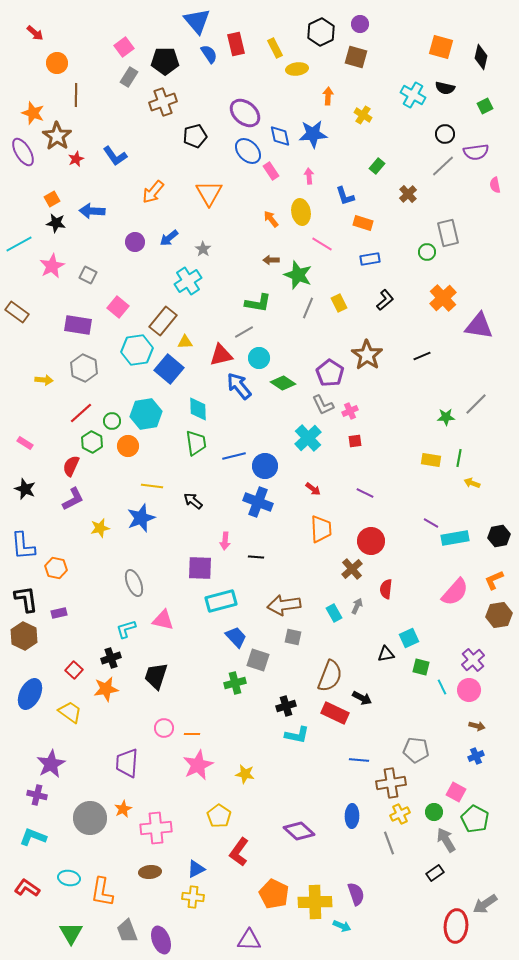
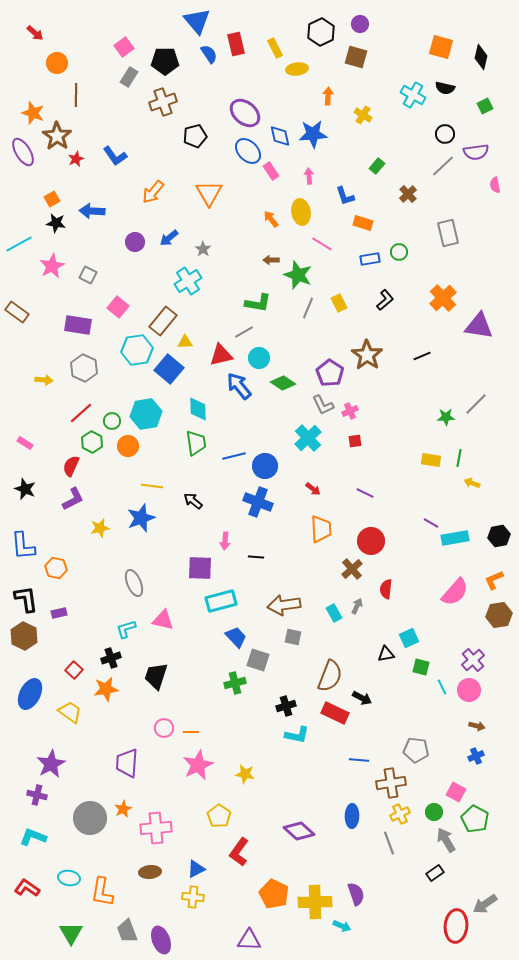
green circle at (427, 252): moved 28 px left
orange line at (192, 734): moved 1 px left, 2 px up
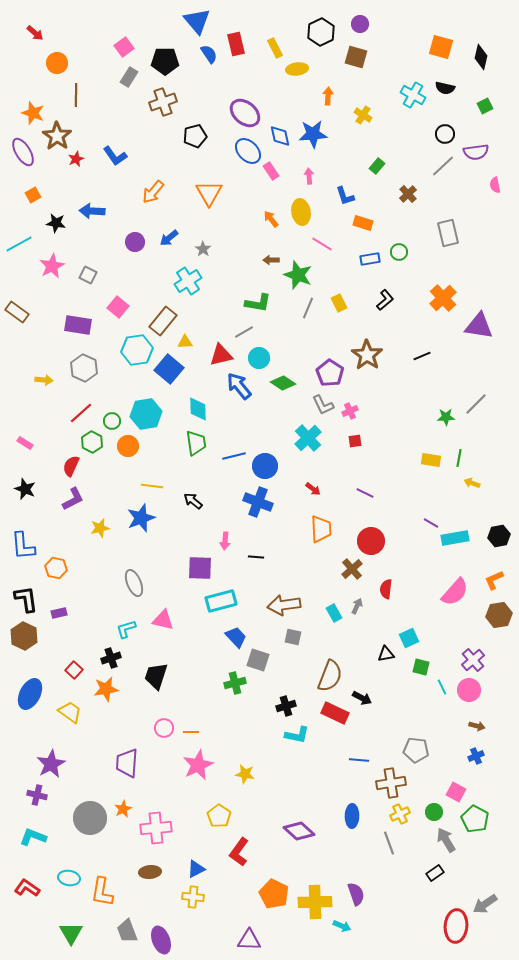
orange square at (52, 199): moved 19 px left, 4 px up
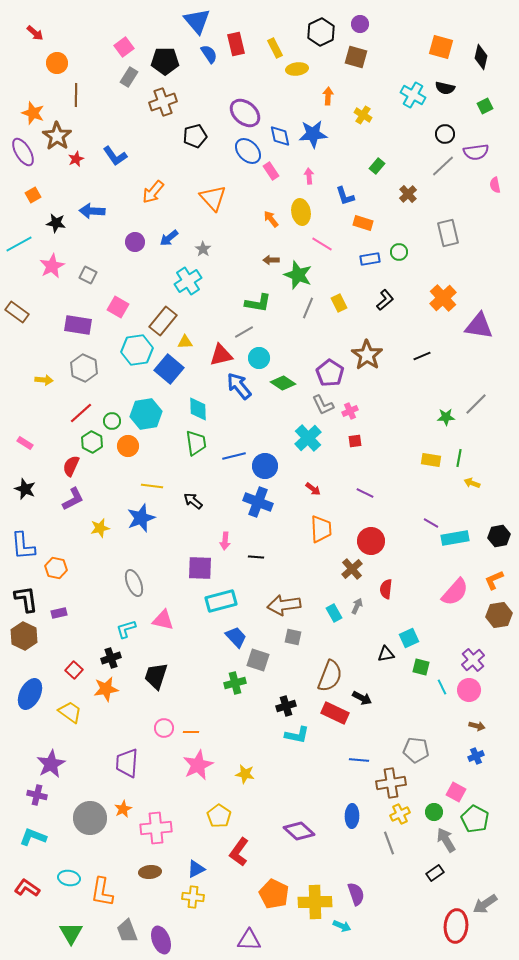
orange triangle at (209, 193): moved 4 px right, 5 px down; rotated 12 degrees counterclockwise
pink square at (118, 307): rotated 10 degrees counterclockwise
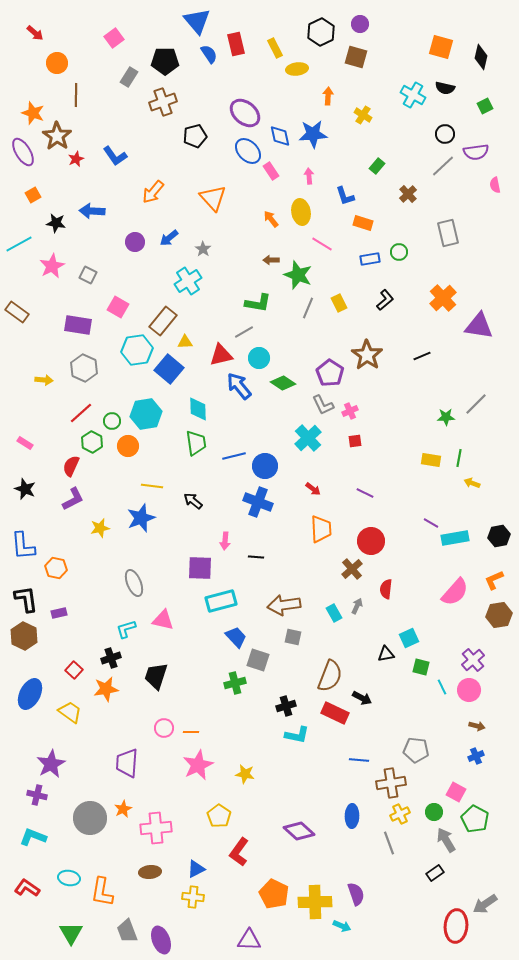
pink square at (124, 47): moved 10 px left, 9 px up
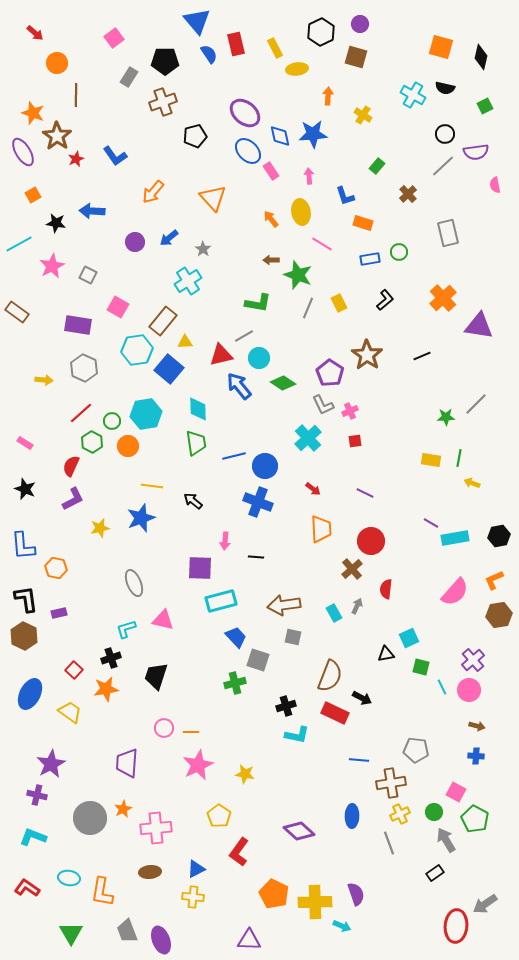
gray line at (244, 332): moved 4 px down
blue cross at (476, 756): rotated 28 degrees clockwise
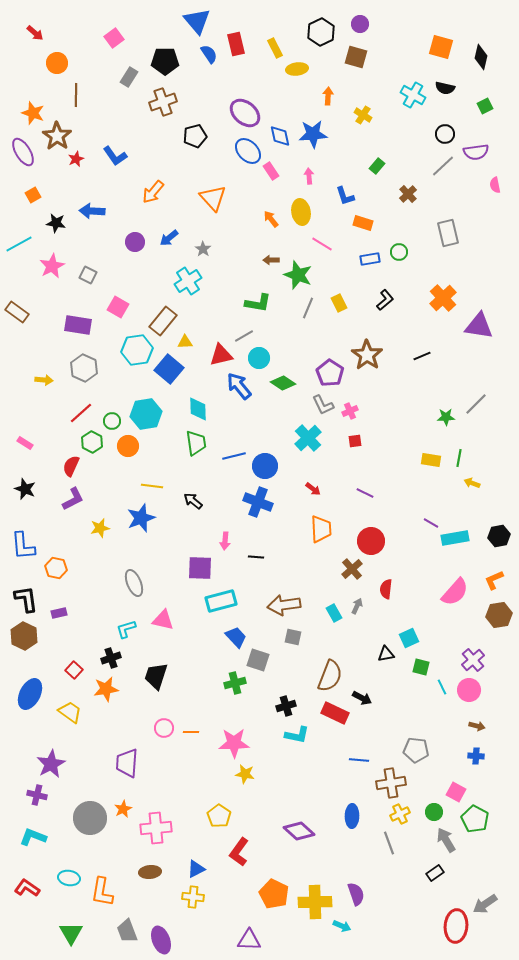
pink star at (198, 765): moved 36 px right, 22 px up; rotated 24 degrees clockwise
